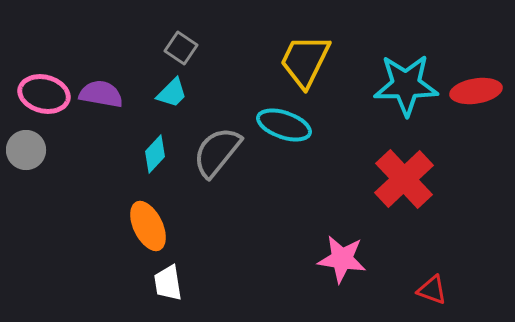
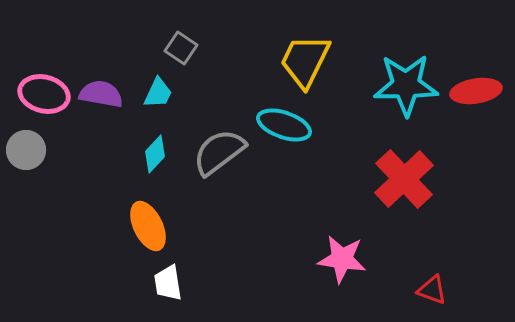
cyan trapezoid: moved 14 px left; rotated 20 degrees counterclockwise
gray semicircle: moved 2 px right; rotated 14 degrees clockwise
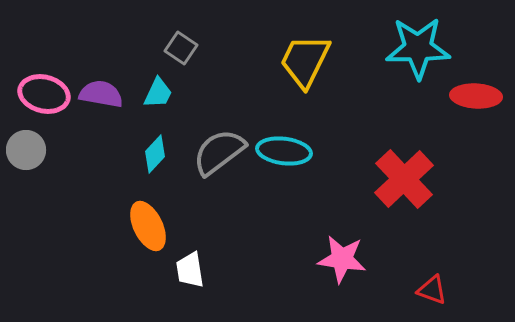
cyan star: moved 12 px right, 37 px up
red ellipse: moved 5 px down; rotated 12 degrees clockwise
cyan ellipse: moved 26 px down; rotated 12 degrees counterclockwise
white trapezoid: moved 22 px right, 13 px up
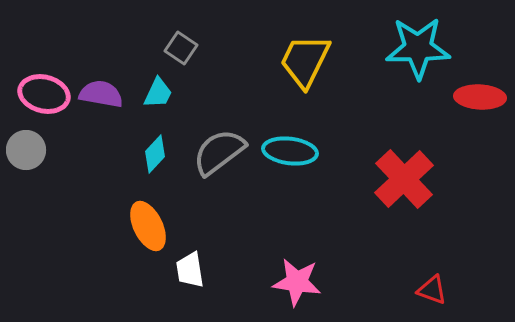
red ellipse: moved 4 px right, 1 px down
cyan ellipse: moved 6 px right
pink star: moved 45 px left, 23 px down
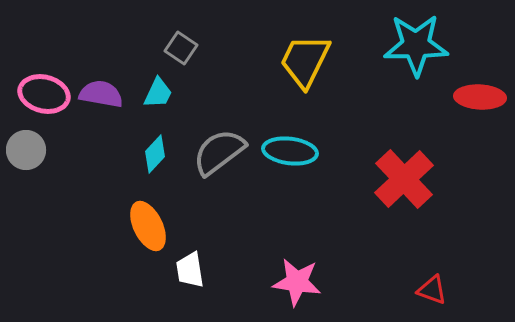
cyan star: moved 2 px left, 3 px up
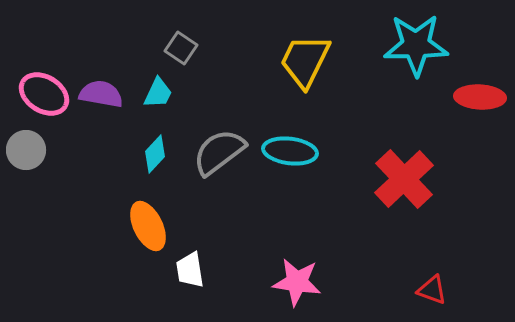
pink ellipse: rotated 18 degrees clockwise
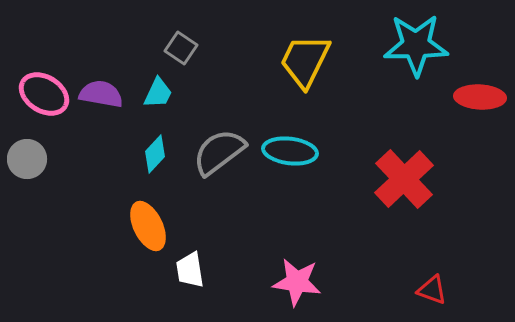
gray circle: moved 1 px right, 9 px down
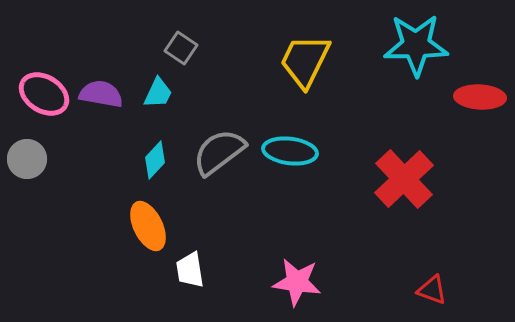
cyan diamond: moved 6 px down
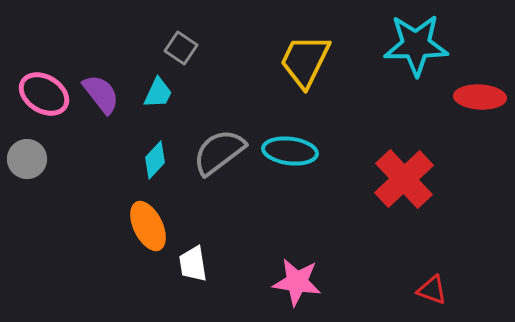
purple semicircle: rotated 42 degrees clockwise
white trapezoid: moved 3 px right, 6 px up
